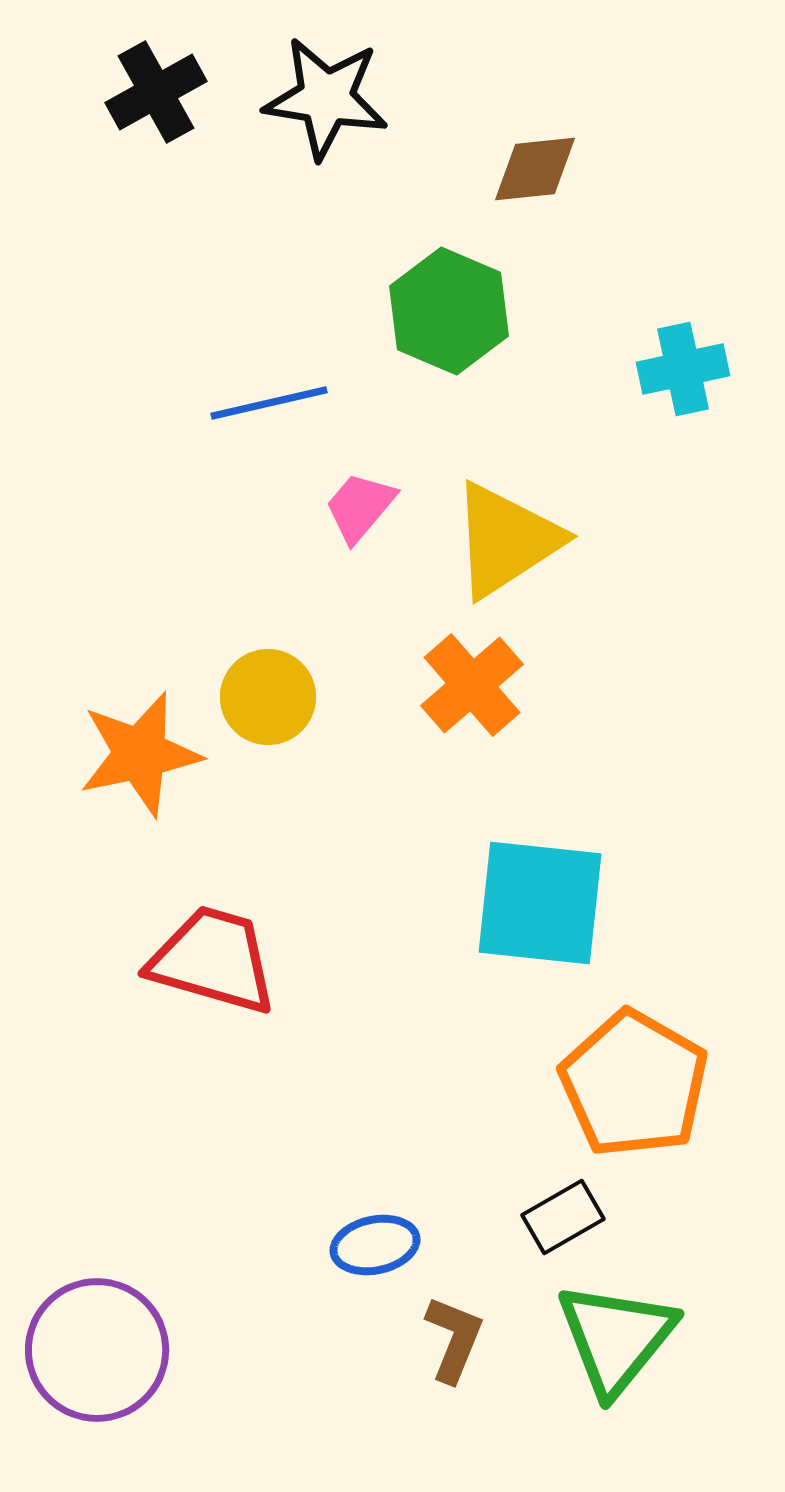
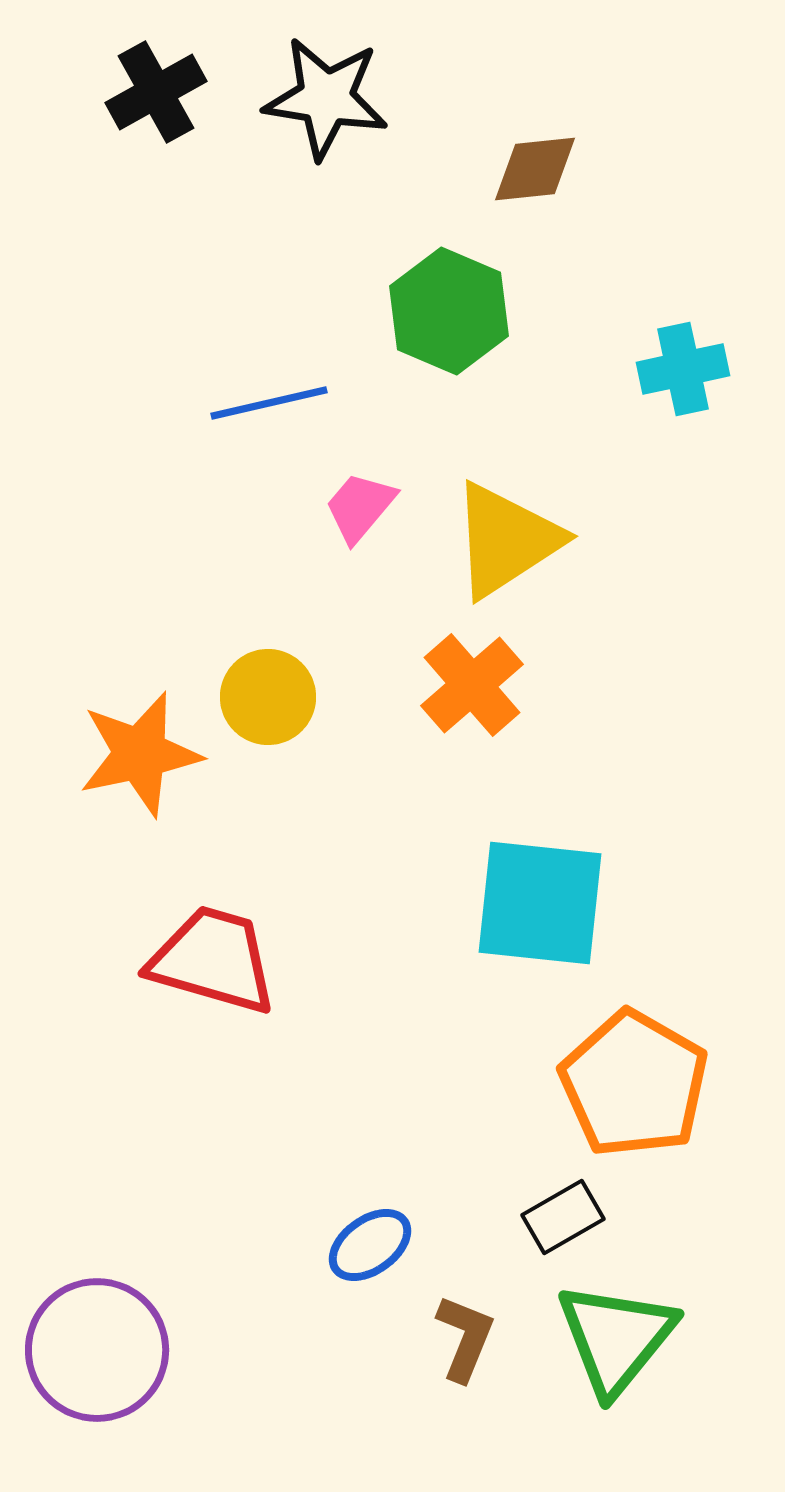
blue ellipse: moved 5 px left; rotated 24 degrees counterclockwise
brown L-shape: moved 11 px right, 1 px up
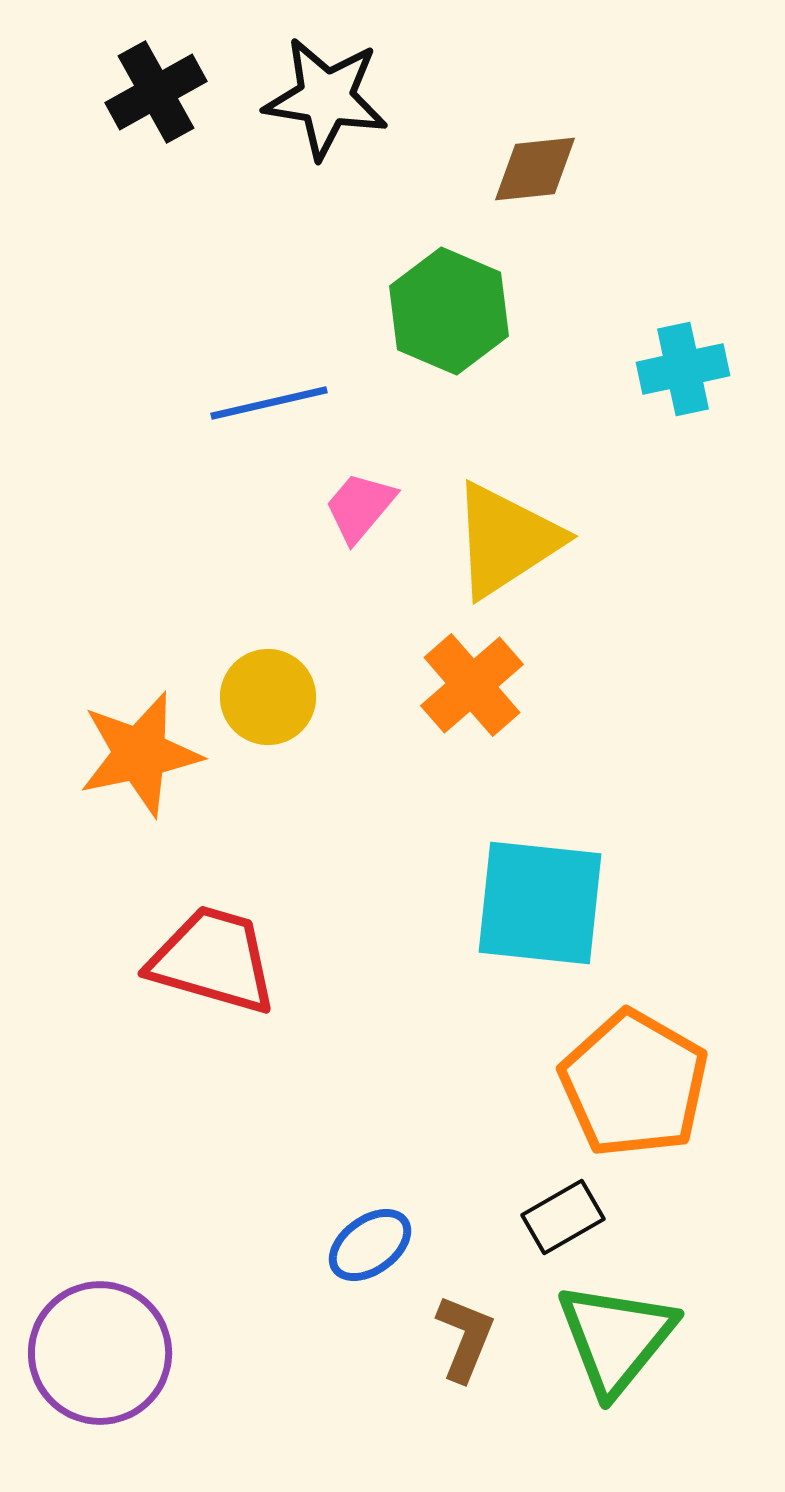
purple circle: moved 3 px right, 3 px down
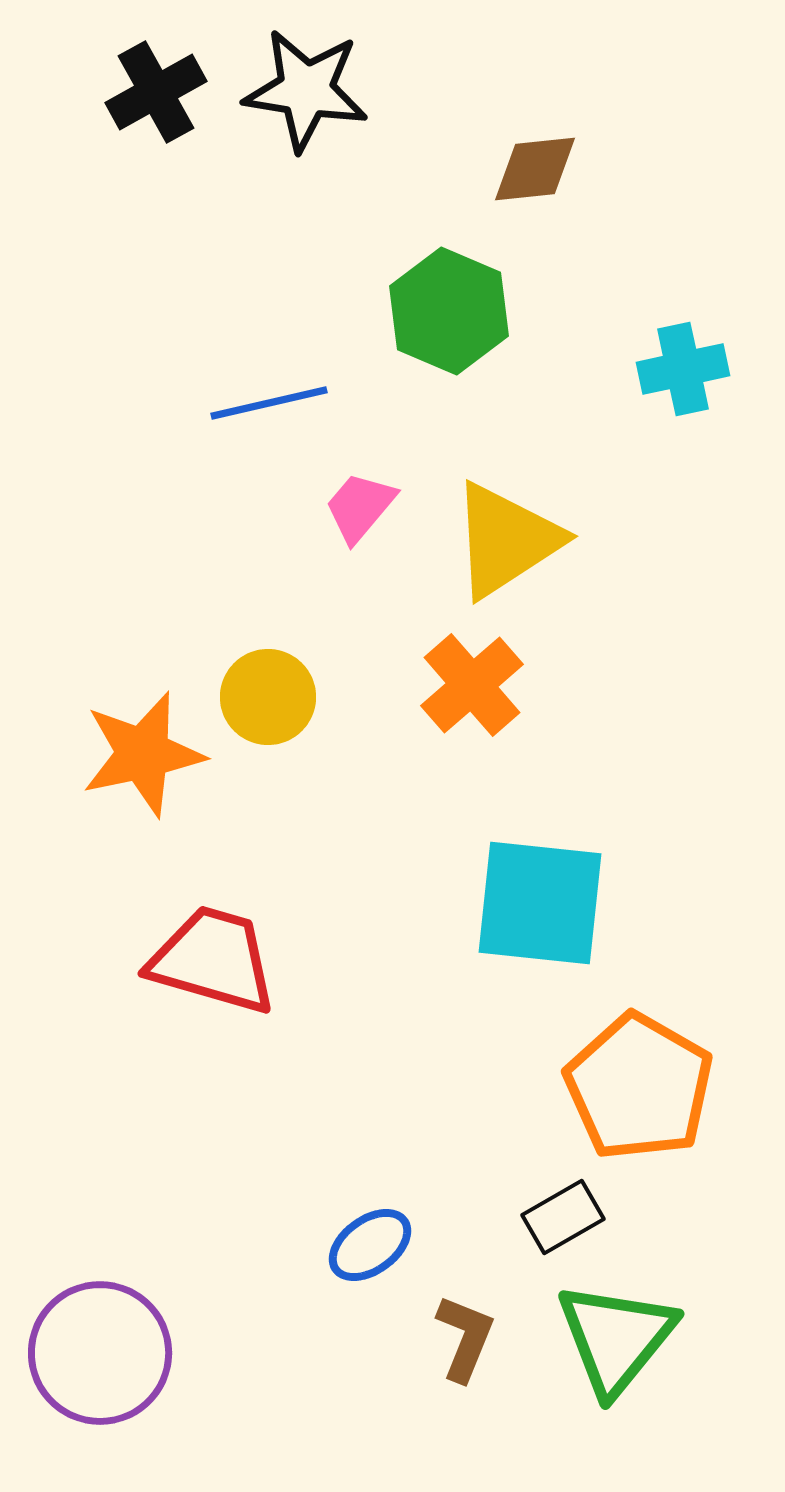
black star: moved 20 px left, 8 px up
orange star: moved 3 px right
orange pentagon: moved 5 px right, 3 px down
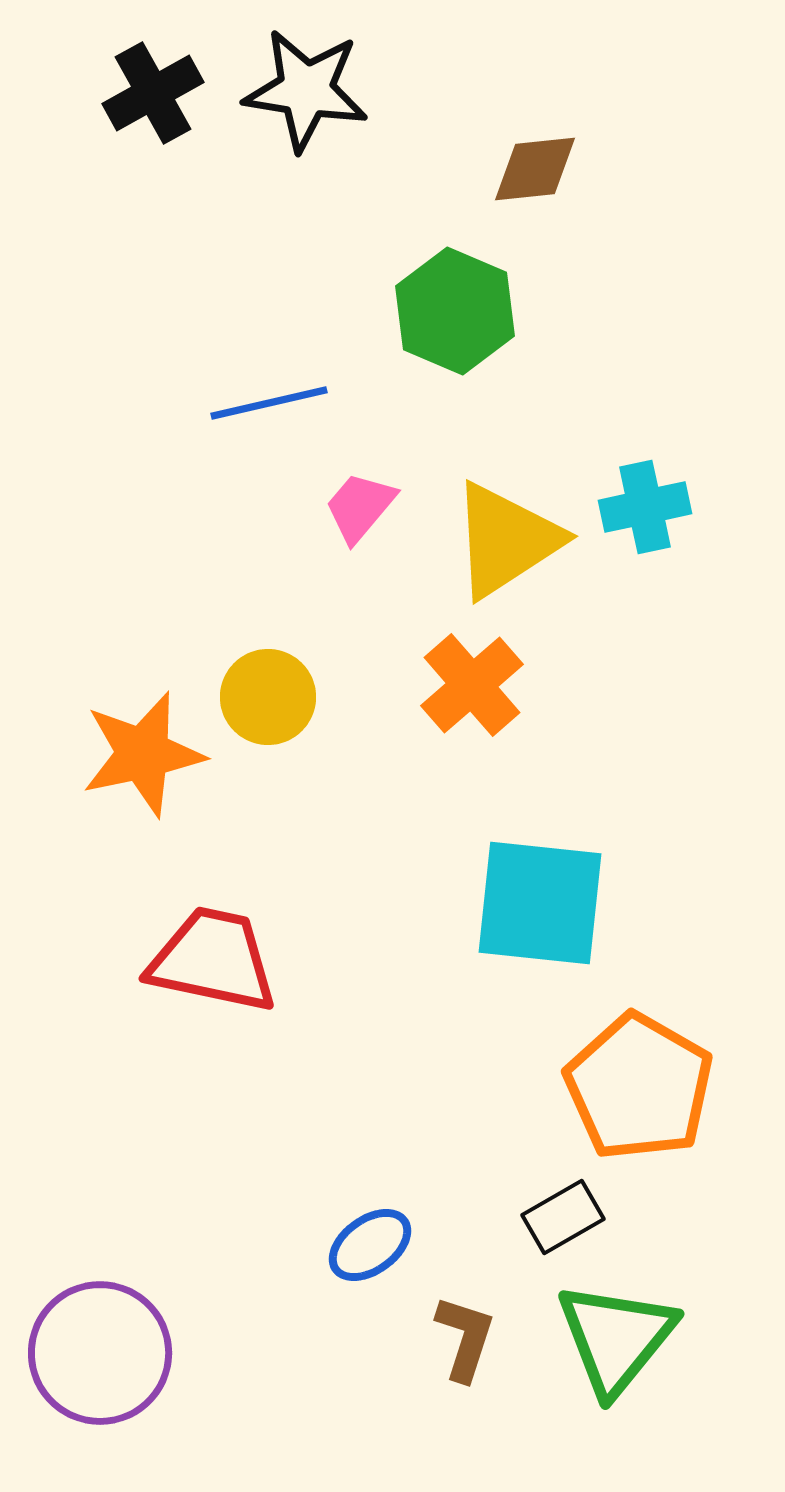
black cross: moved 3 px left, 1 px down
green hexagon: moved 6 px right
cyan cross: moved 38 px left, 138 px down
red trapezoid: rotated 4 degrees counterclockwise
brown L-shape: rotated 4 degrees counterclockwise
